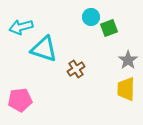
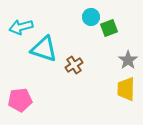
brown cross: moved 2 px left, 4 px up
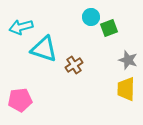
gray star: rotated 18 degrees counterclockwise
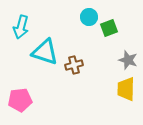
cyan circle: moved 2 px left
cyan arrow: rotated 60 degrees counterclockwise
cyan triangle: moved 1 px right, 3 px down
brown cross: rotated 18 degrees clockwise
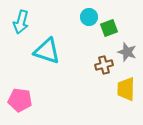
cyan arrow: moved 5 px up
cyan triangle: moved 2 px right, 1 px up
gray star: moved 1 px left, 8 px up
brown cross: moved 30 px right
pink pentagon: rotated 15 degrees clockwise
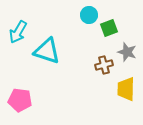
cyan circle: moved 2 px up
cyan arrow: moved 3 px left, 10 px down; rotated 15 degrees clockwise
